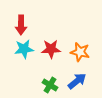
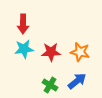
red arrow: moved 2 px right, 1 px up
red star: moved 3 px down
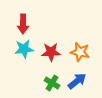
green cross: moved 2 px right, 2 px up
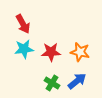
red arrow: rotated 30 degrees counterclockwise
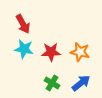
cyan star: rotated 18 degrees clockwise
blue arrow: moved 4 px right, 2 px down
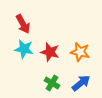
red star: moved 1 px left; rotated 18 degrees clockwise
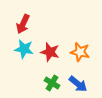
red arrow: rotated 54 degrees clockwise
blue arrow: moved 3 px left, 1 px down; rotated 78 degrees clockwise
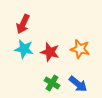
orange star: moved 3 px up
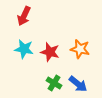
red arrow: moved 1 px right, 8 px up
green cross: moved 2 px right
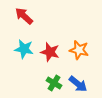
red arrow: rotated 108 degrees clockwise
orange star: moved 1 px left, 1 px down
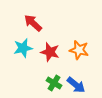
red arrow: moved 9 px right, 7 px down
cyan star: moved 1 px left, 1 px up; rotated 24 degrees counterclockwise
blue arrow: moved 2 px left, 1 px down
